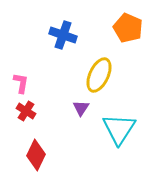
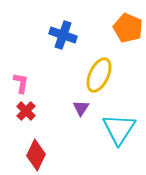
red cross: rotated 12 degrees clockwise
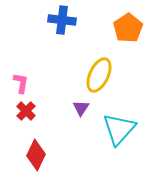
orange pentagon: rotated 16 degrees clockwise
blue cross: moved 1 px left, 15 px up; rotated 12 degrees counterclockwise
cyan triangle: rotated 9 degrees clockwise
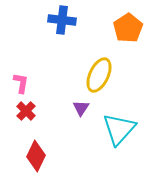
red diamond: moved 1 px down
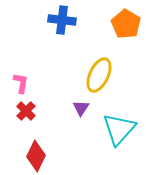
orange pentagon: moved 2 px left, 4 px up; rotated 8 degrees counterclockwise
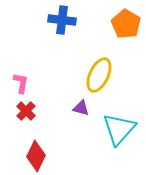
purple triangle: rotated 48 degrees counterclockwise
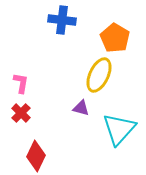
orange pentagon: moved 11 px left, 14 px down
red cross: moved 5 px left, 2 px down
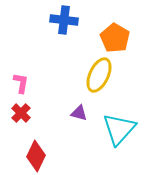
blue cross: moved 2 px right
purple triangle: moved 2 px left, 5 px down
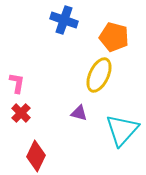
blue cross: rotated 12 degrees clockwise
orange pentagon: moved 1 px left, 1 px up; rotated 16 degrees counterclockwise
pink L-shape: moved 4 px left
cyan triangle: moved 3 px right, 1 px down
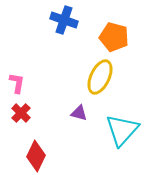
yellow ellipse: moved 1 px right, 2 px down
